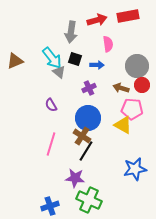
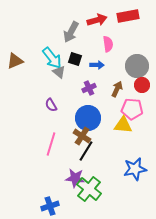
gray arrow: rotated 20 degrees clockwise
brown arrow: moved 4 px left, 1 px down; rotated 98 degrees clockwise
yellow triangle: rotated 24 degrees counterclockwise
green cross: moved 11 px up; rotated 15 degrees clockwise
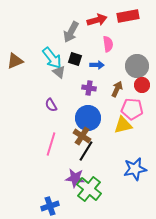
purple cross: rotated 32 degrees clockwise
yellow triangle: rotated 18 degrees counterclockwise
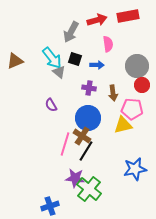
brown arrow: moved 4 px left, 4 px down; rotated 147 degrees clockwise
pink line: moved 14 px right
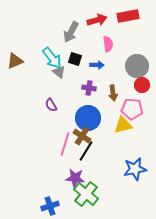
green cross: moved 3 px left, 5 px down
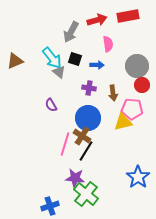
yellow triangle: moved 3 px up
blue star: moved 3 px right, 8 px down; rotated 25 degrees counterclockwise
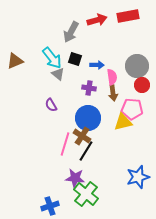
pink semicircle: moved 4 px right, 33 px down
gray triangle: moved 1 px left, 2 px down
blue star: rotated 20 degrees clockwise
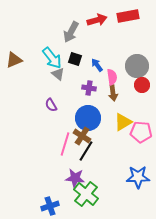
brown triangle: moved 1 px left, 1 px up
blue arrow: rotated 128 degrees counterclockwise
pink pentagon: moved 9 px right, 23 px down
yellow triangle: rotated 18 degrees counterclockwise
blue star: rotated 15 degrees clockwise
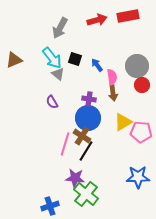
gray arrow: moved 11 px left, 4 px up
purple cross: moved 11 px down
purple semicircle: moved 1 px right, 3 px up
